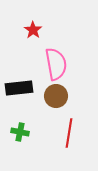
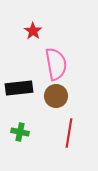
red star: moved 1 px down
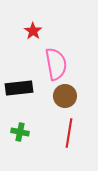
brown circle: moved 9 px right
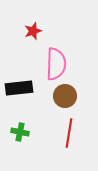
red star: rotated 18 degrees clockwise
pink semicircle: rotated 12 degrees clockwise
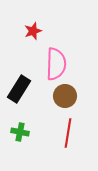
black rectangle: moved 1 px down; rotated 52 degrees counterclockwise
red line: moved 1 px left
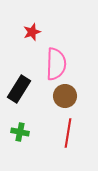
red star: moved 1 px left, 1 px down
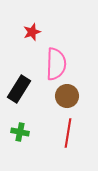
brown circle: moved 2 px right
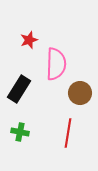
red star: moved 3 px left, 8 px down
brown circle: moved 13 px right, 3 px up
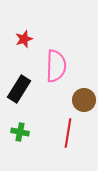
red star: moved 5 px left, 1 px up
pink semicircle: moved 2 px down
brown circle: moved 4 px right, 7 px down
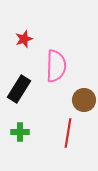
green cross: rotated 12 degrees counterclockwise
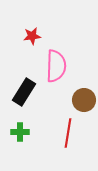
red star: moved 8 px right, 3 px up; rotated 12 degrees clockwise
black rectangle: moved 5 px right, 3 px down
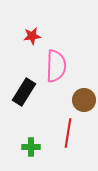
green cross: moved 11 px right, 15 px down
